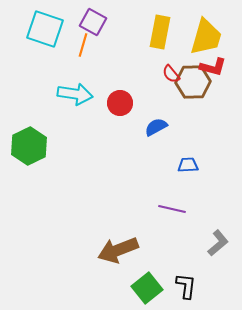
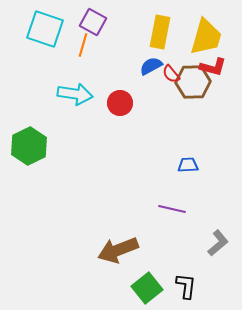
blue semicircle: moved 5 px left, 61 px up
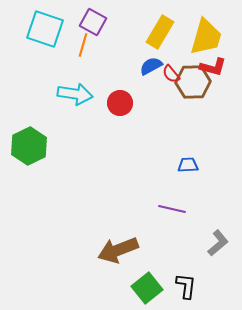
yellow rectangle: rotated 20 degrees clockwise
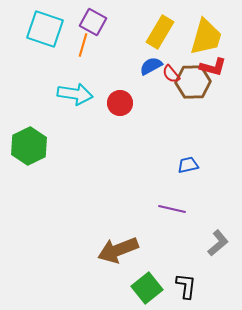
blue trapezoid: rotated 10 degrees counterclockwise
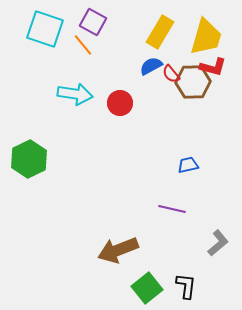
orange line: rotated 55 degrees counterclockwise
green hexagon: moved 13 px down
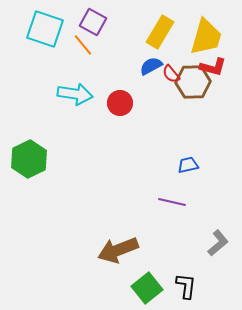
purple line: moved 7 px up
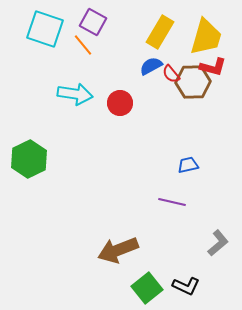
black L-shape: rotated 108 degrees clockwise
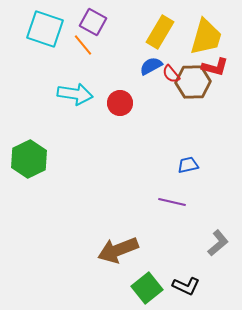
red L-shape: moved 2 px right
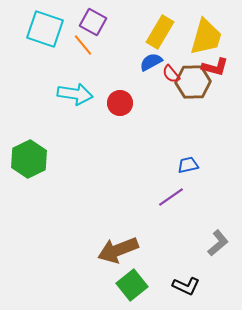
blue semicircle: moved 4 px up
purple line: moved 1 px left, 5 px up; rotated 48 degrees counterclockwise
green square: moved 15 px left, 3 px up
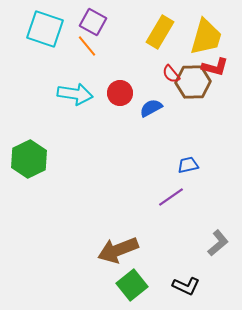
orange line: moved 4 px right, 1 px down
blue semicircle: moved 46 px down
red circle: moved 10 px up
